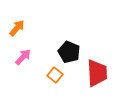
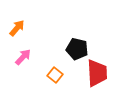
black pentagon: moved 8 px right, 3 px up; rotated 10 degrees counterclockwise
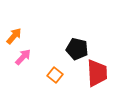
orange arrow: moved 3 px left, 8 px down
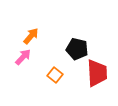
orange arrow: moved 17 px right
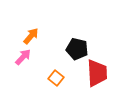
orange square: moved 1 px right, 3 px down
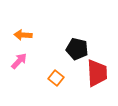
orange arrow: moved 8 px left, 1 px up; rotated 126 degrees counterclockwise
pink arrow: moved 4 px left, 4 px down
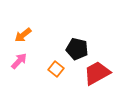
orange arrow: rotated 42 degrees counterclockwise
red trapezoid: rotated 116 degrees counterclockwise
orange square: moved 9 px up
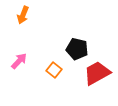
orange arrow: moved 20 px up; rotated 30 degrees counterclockwise
orange square: moved 2 px left, 1 px down
